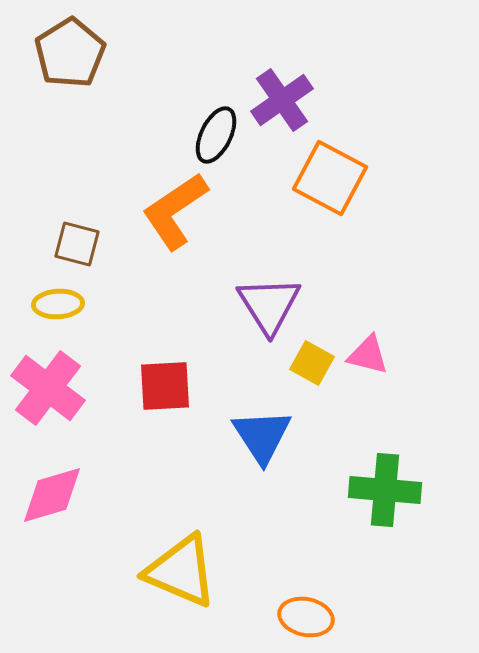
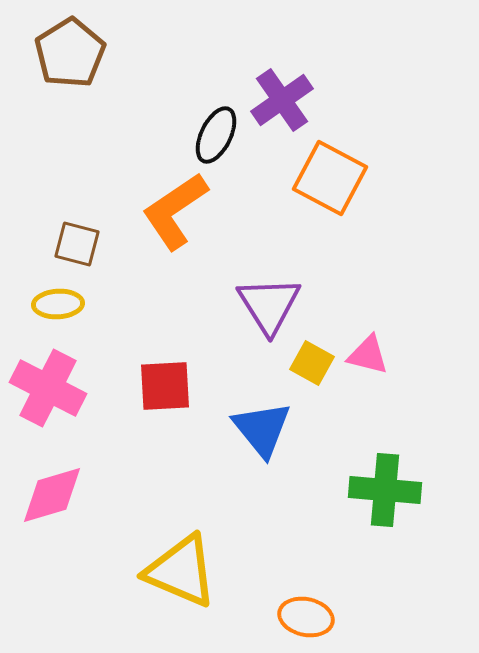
pink cross: rotated 10 degrees counterclockwise
blue triangle: moved 7 px up; rotated 6 degrees counterclockwise
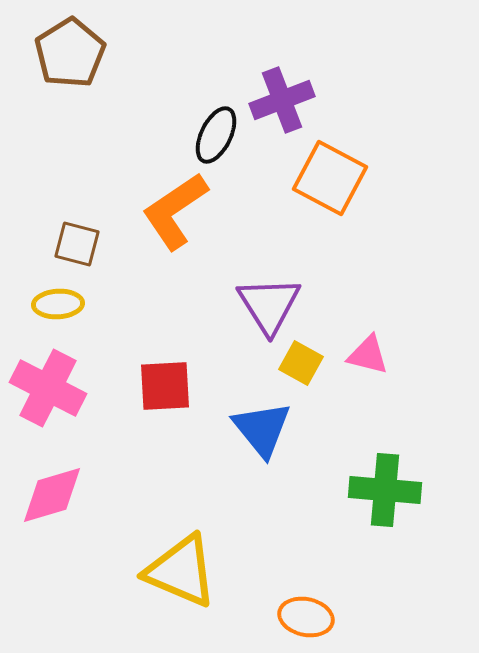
purple cross: rotated 14 degrees clockwise
yellow square: moved 11 px left
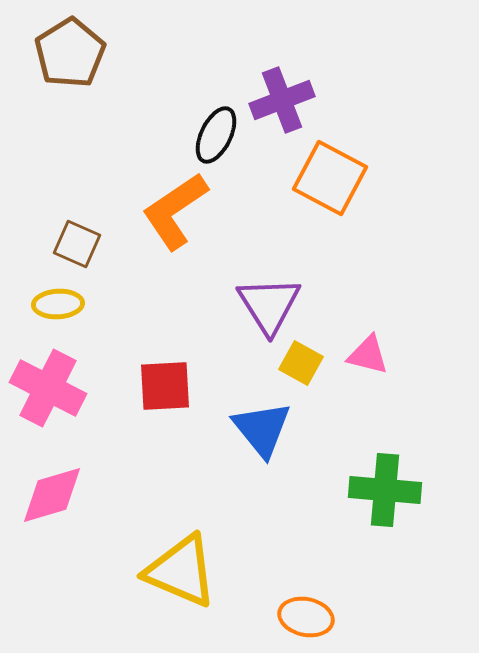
brown square: rotated 9 degrees clockwise
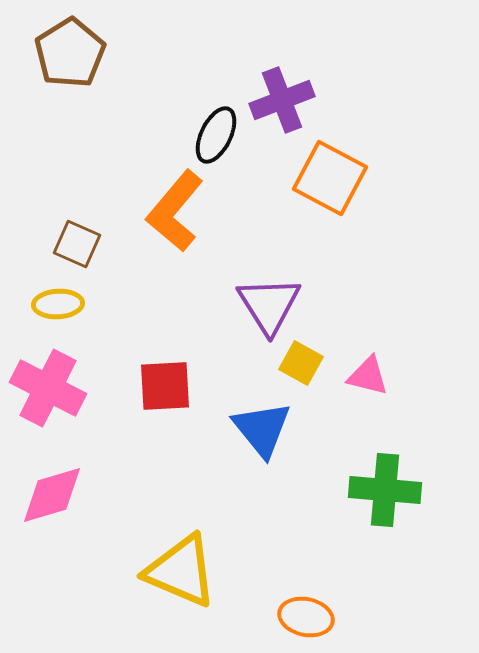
orange L-shape: rotated 16 degrees counterclockwise
pink triangle: moved 21 px down
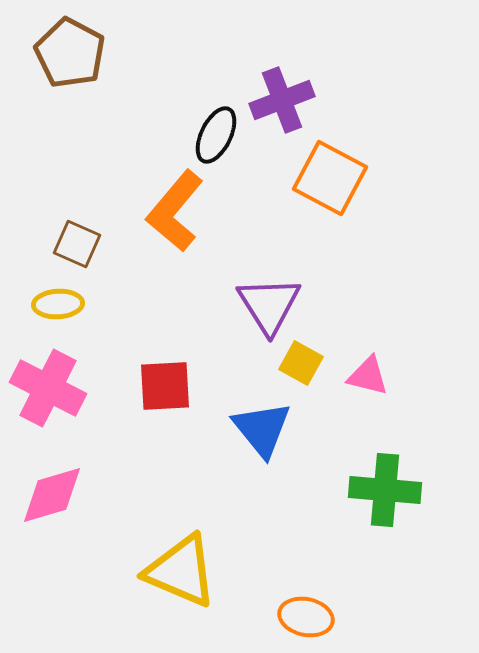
brown pentagon: rotated 12 degrees counterclockwise
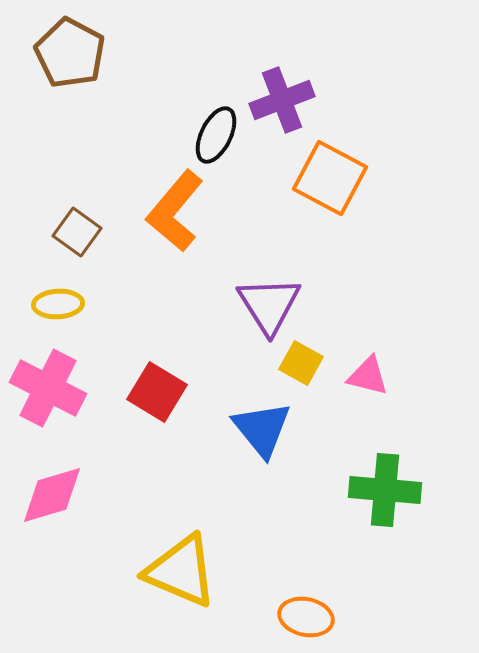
brown square: moved 12 px up; rotated 12 degrees clockwise
red square: moved 8 px left, 6 px down; rotated 34 degrees clockwise
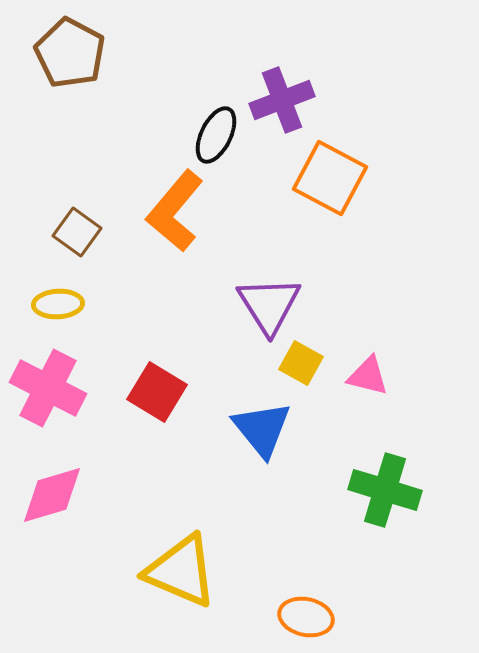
green cross: rotated 12 degrees clockwise
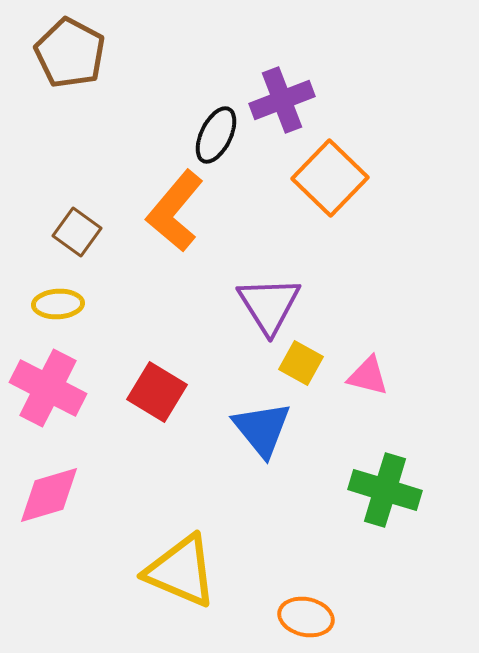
orange square: rotated 16 degrees clockwise
pink diamond: moved 3 px left
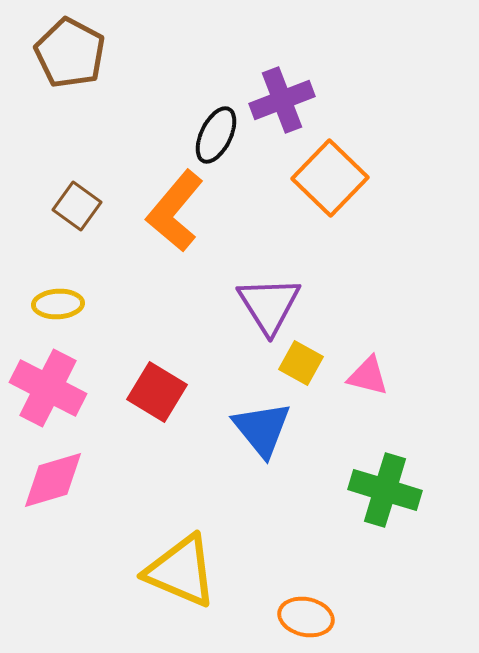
brown square: moved 26 px up
pink diamond: moved 4 px right, 15 px up
